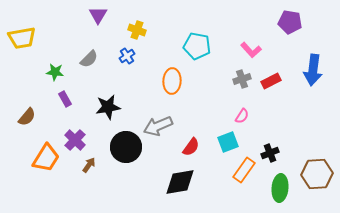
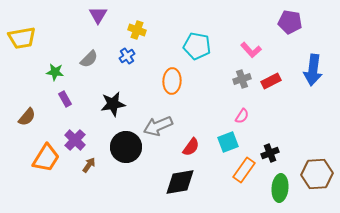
black star: moved 5 px right, 3 px up
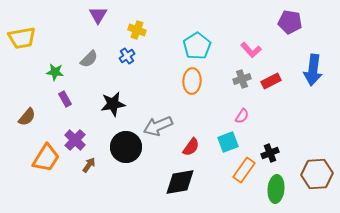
cyan pentagon: rotated 28 degrees clockwise
orange ellipse: moved 20 px right
green ellipse: moved 4 px left, 1 px down
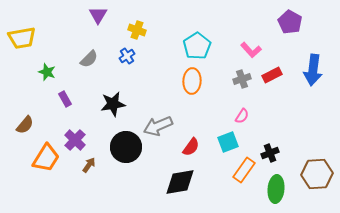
purple pentagon: rotated 20 degrees clockwise
green star: moved 8 px left; rotated 12 degrees clockwise
red rectangle: moved 1 px right, 6 px up
brown semicircle: moved 2 px left, 8 px down
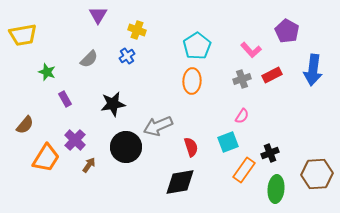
purple pentagon: moved 3 px left, 9 px down
yellow trapezoid: moved 1 px right, 3 px up
red semicircle: rotated 54 degrees counterclockwise
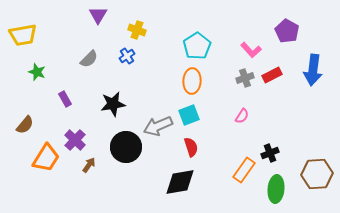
green star: moved 10 px left
gray cross: moved 3 px right, 1 px up
cyan square: moved 39 px left, 27 px up
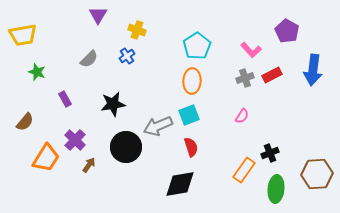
brown semicircle: moved 3 px up
black diamond: moved 2 px down
